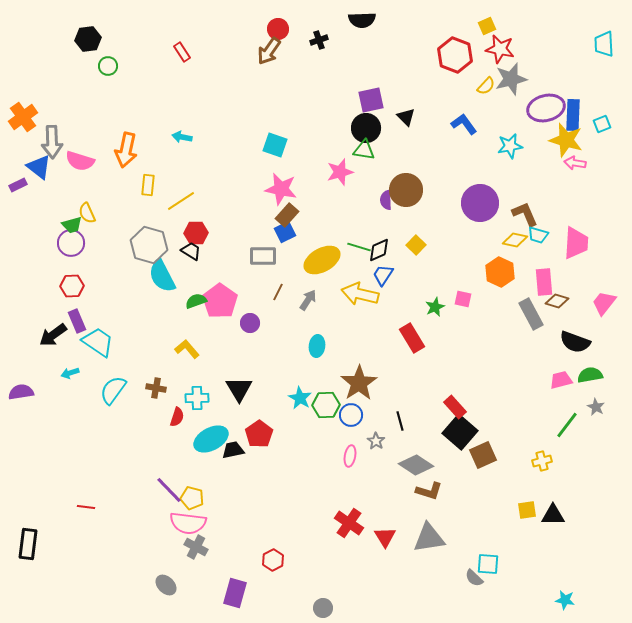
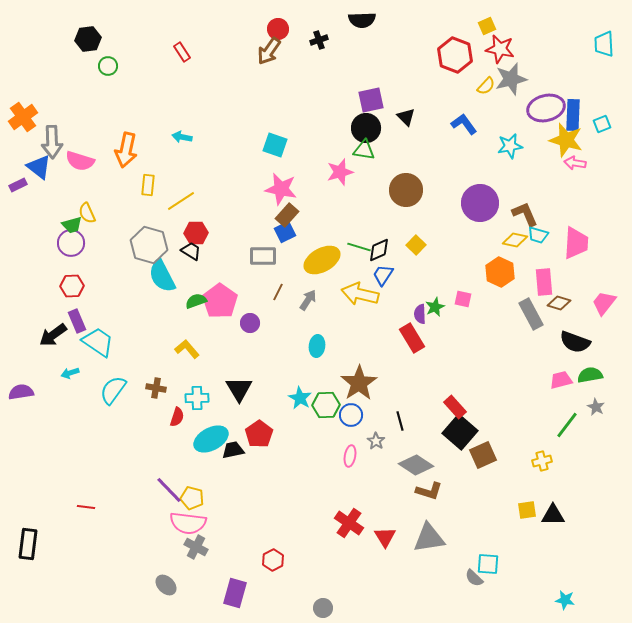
purple semicircle at (386, 200): moved 34 px right, 114 px down
brown diamond at (557, 301): moved 2 px right, 2 px down
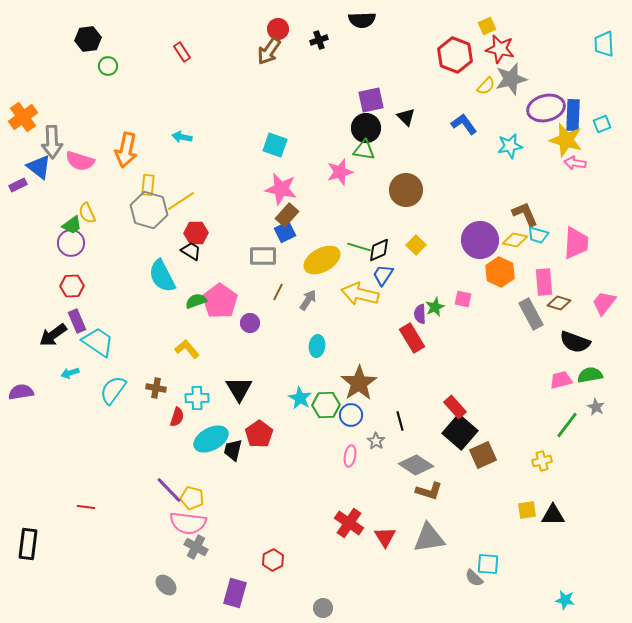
purple circle at (480, 203): moved 37 px down
green trapezoid at (72, 225): rotated 20 degrees counterclockwise
gray hexagon at (149, 245): moved 35 px up
black trapezoid at (233, 450): rotated 65 degrees counterclockwise
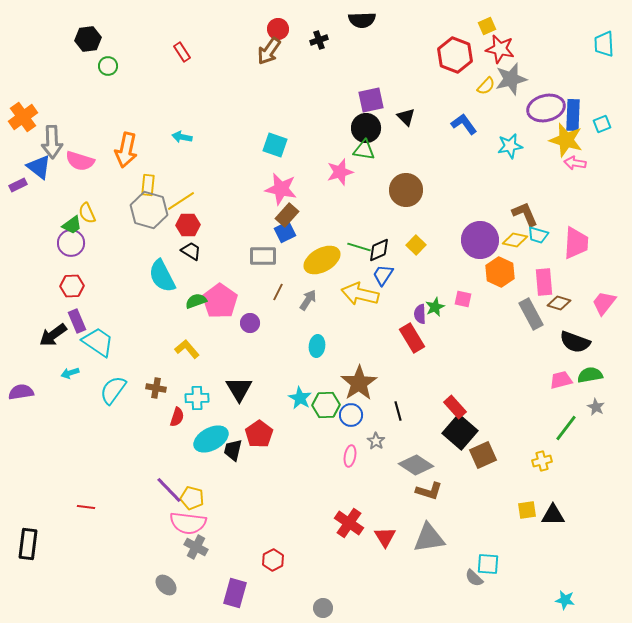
red hexagon at (196, 233): moved 8 px left, 8 px up
black line at (400, 421): moved 2 px left, 10 px up
green line at (567, 425): moved 1 px left, 3 px down
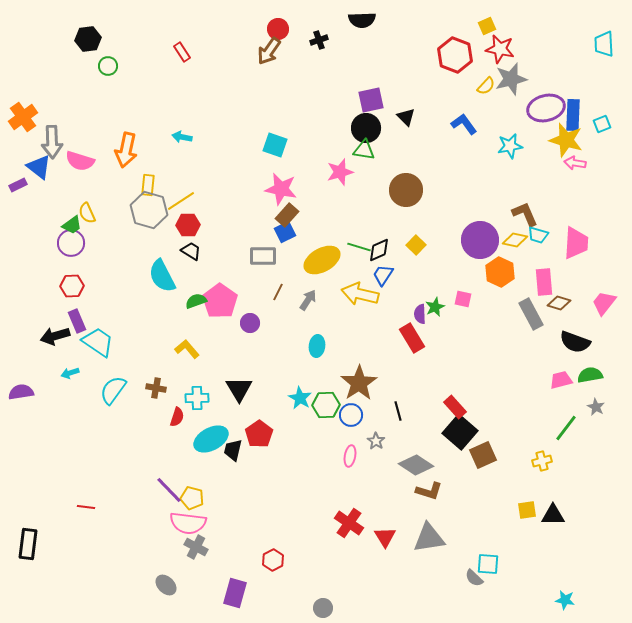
black arrow at (53, 335): moved 2 px right, 1 px down; rotated 20 degrees clockwise
